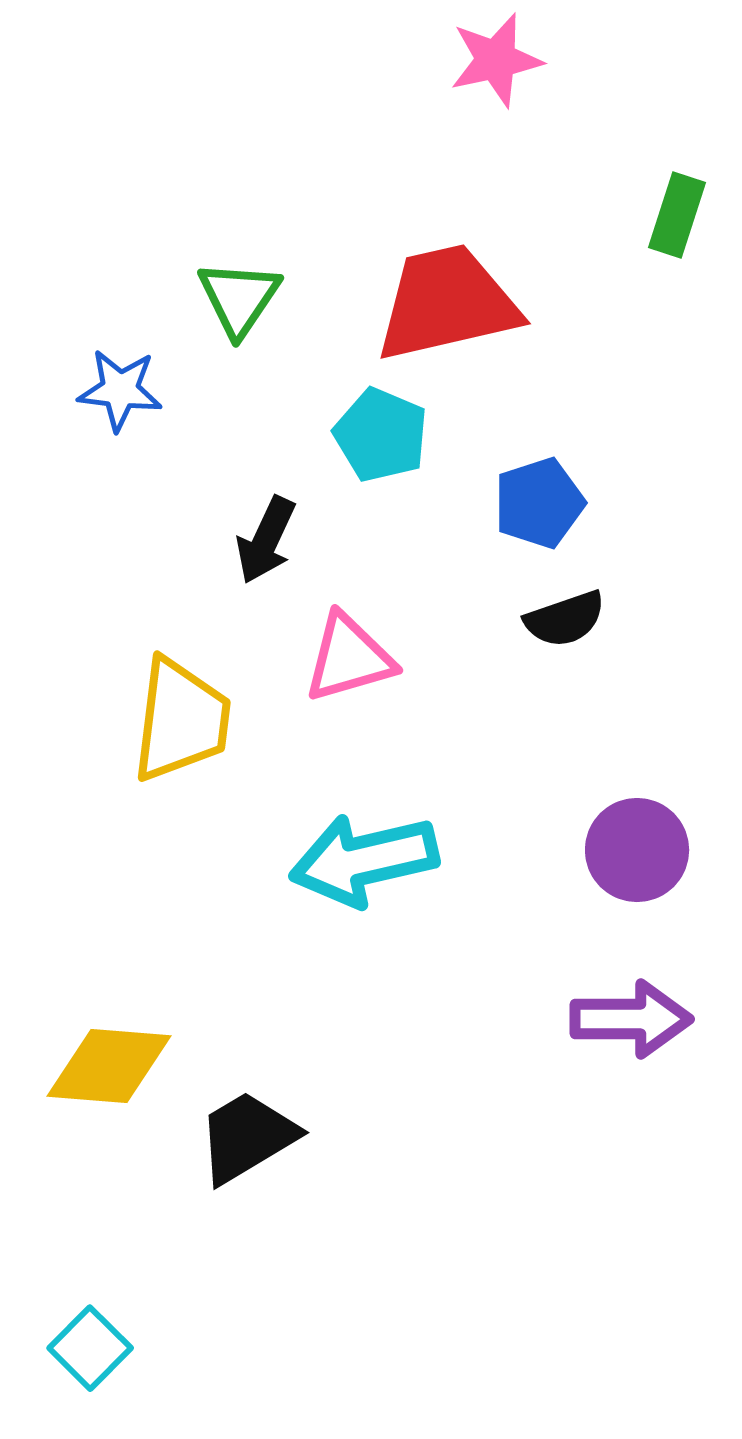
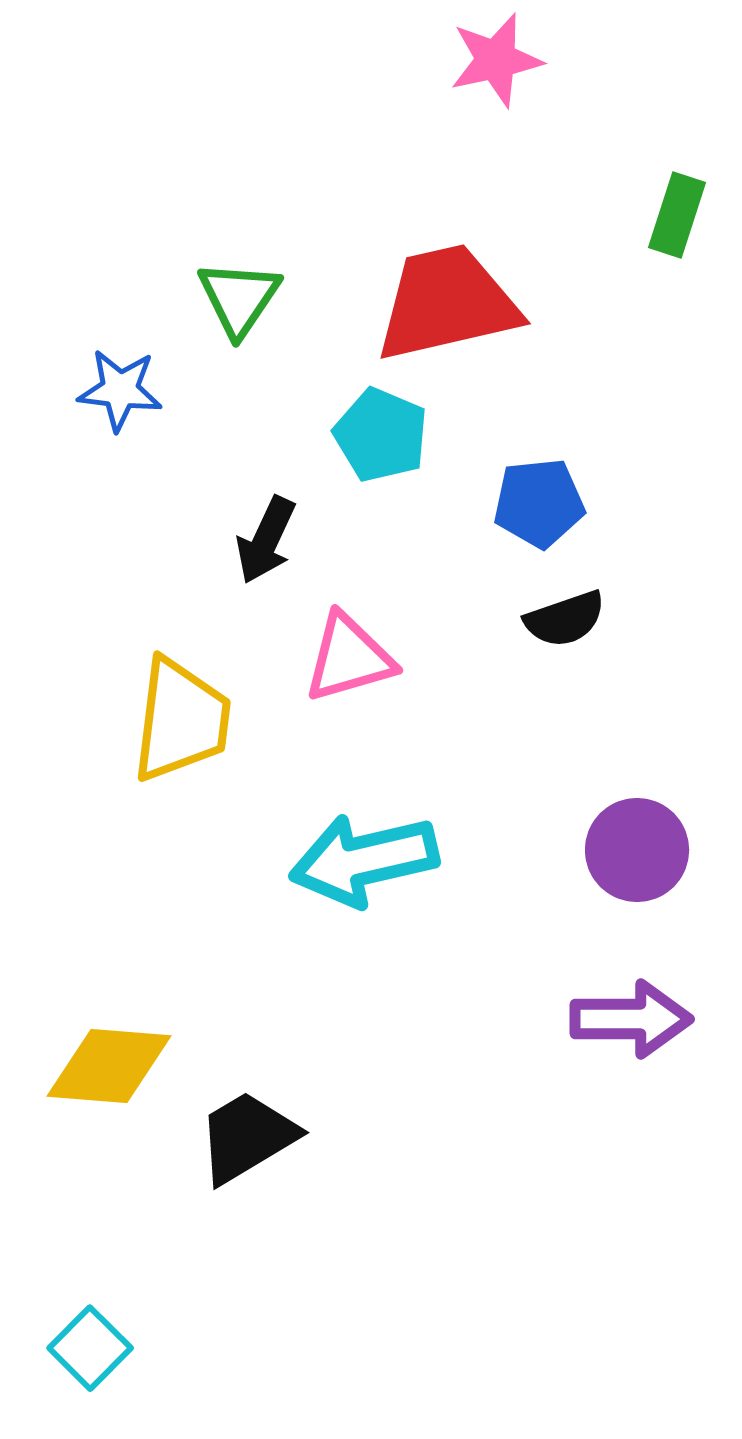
blue pentagon: rotated 12 degrees clockwise
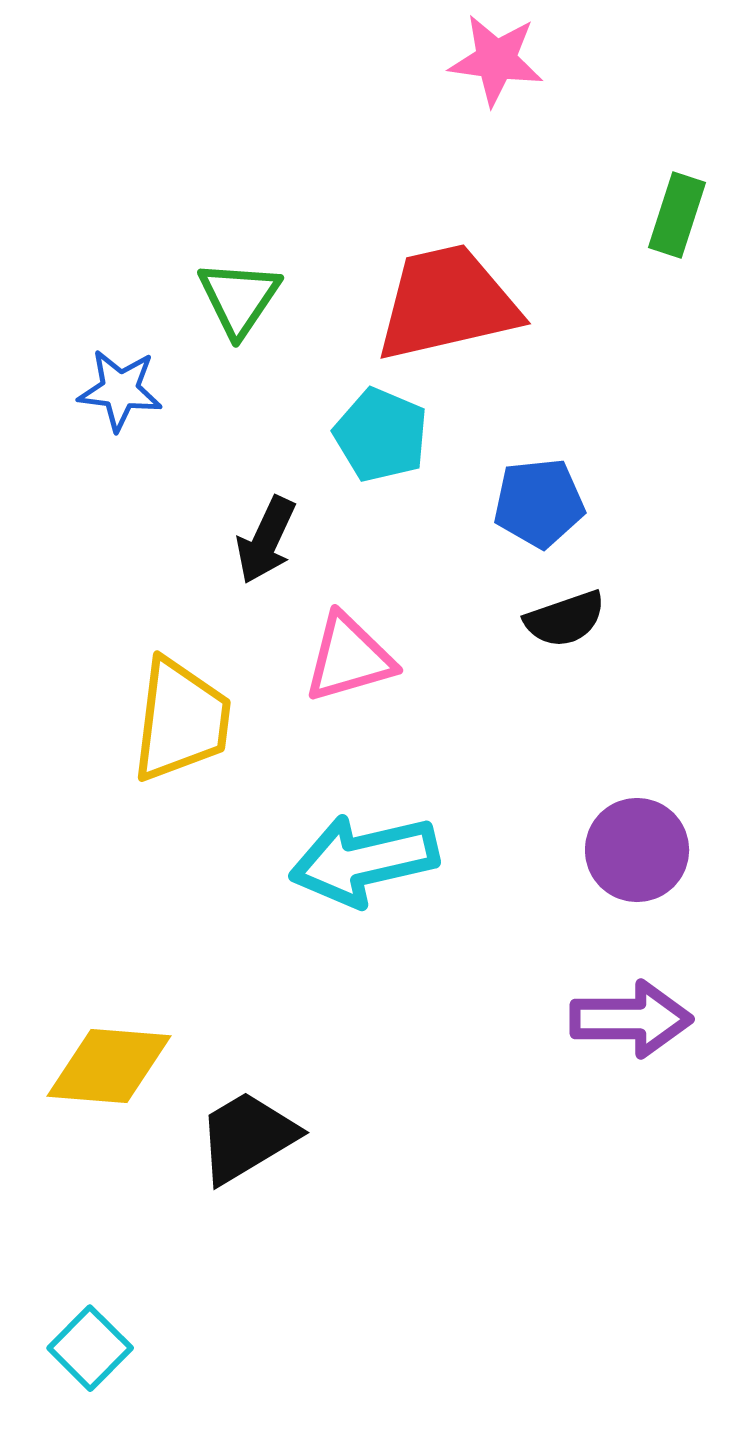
pink star: rotated 20 degrees clockwise
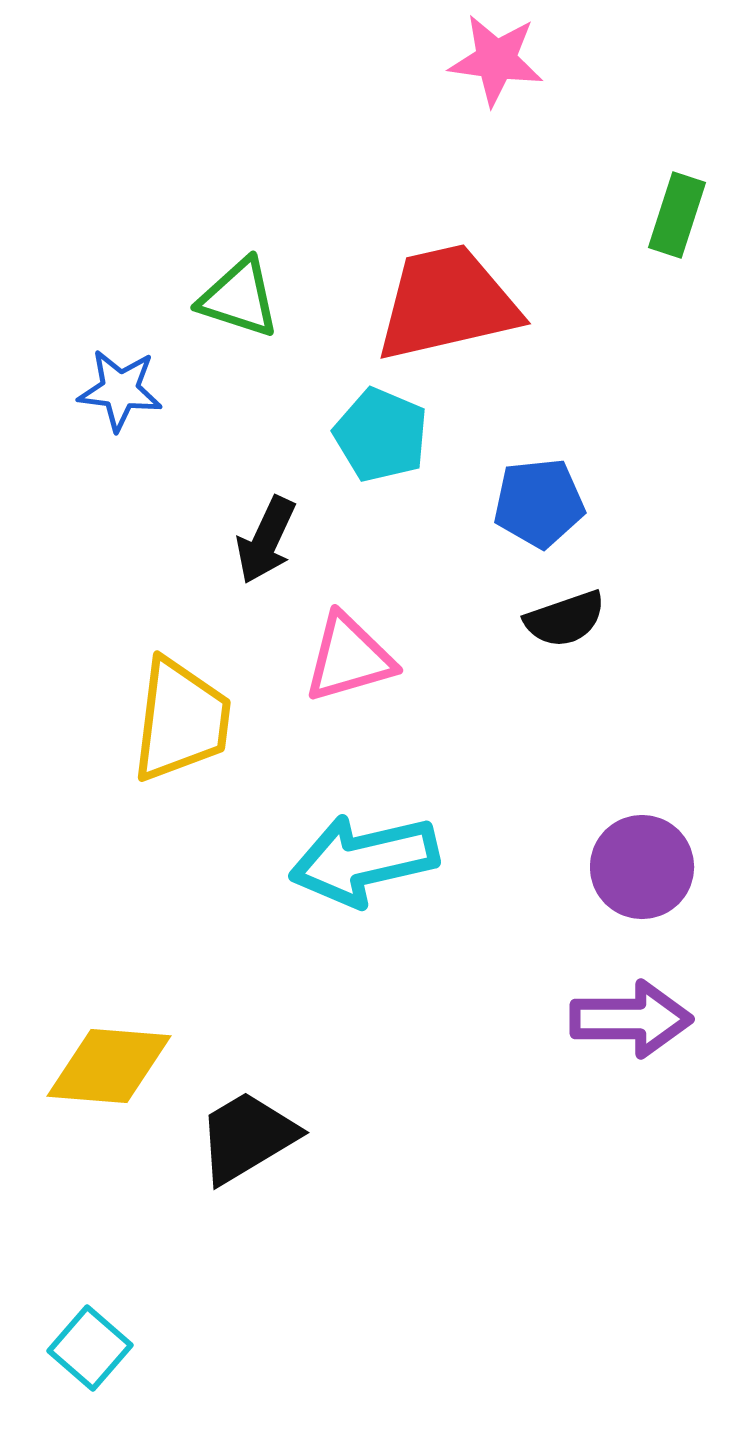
green triangle: rotated 46 degrees counterclockwise
purple circle: moved 5 px right, 17 px down
cyan square: rotated 4 degrees counterclockwise
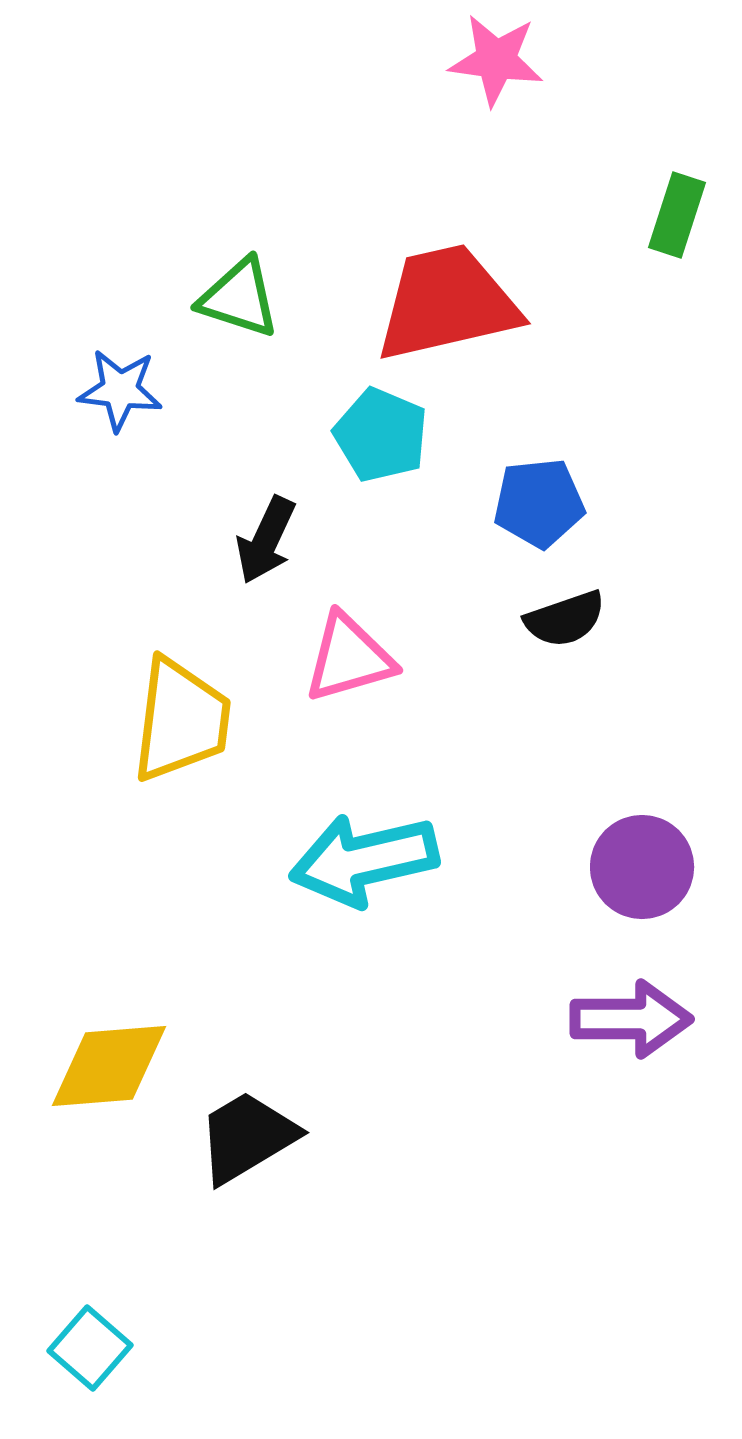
yellow diamond: rotated 9 degrees counterclockwise
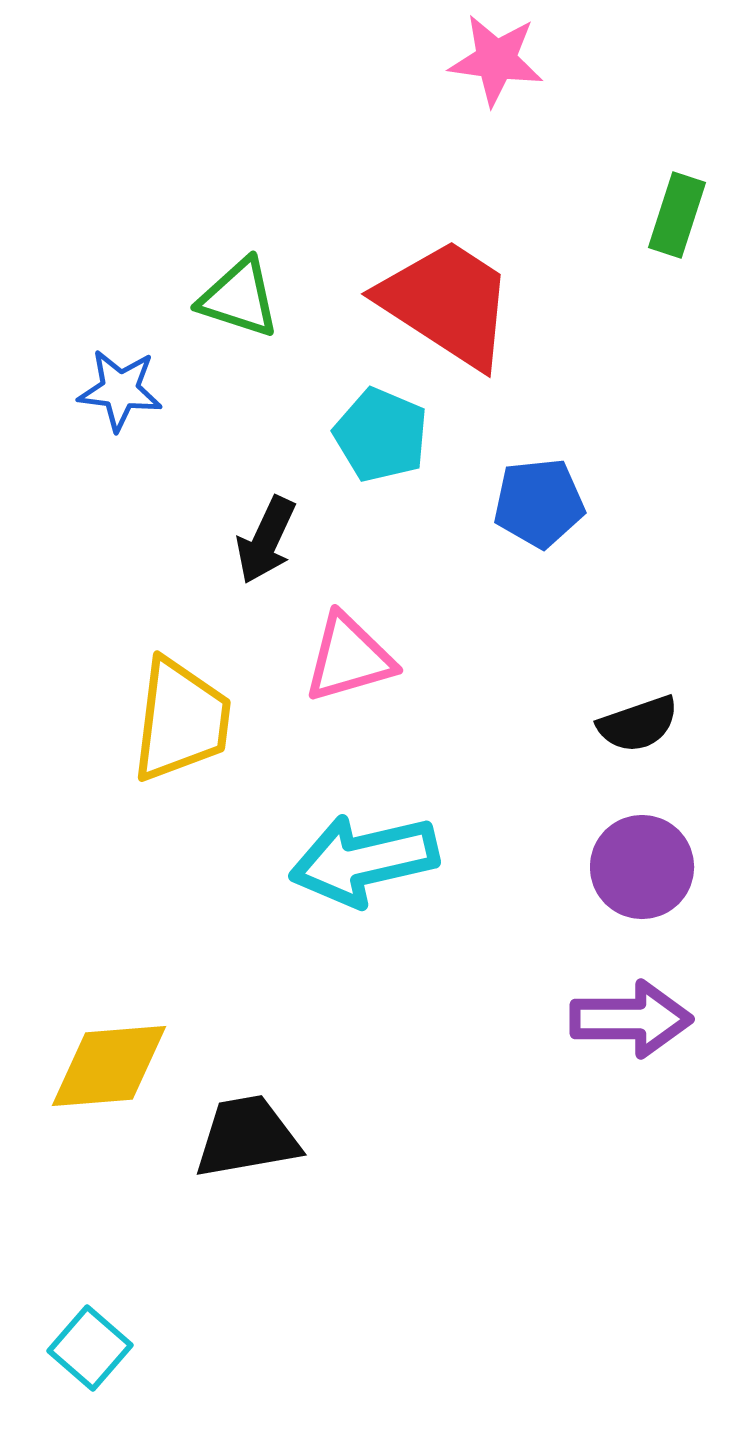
red trapezoid: rotated 46 degrees clockwise
black semicircle: moved 73 px right, 105 px down
black trapezoid: rotated 21 degrees clockwise
